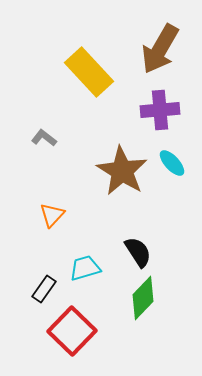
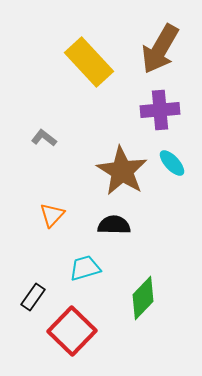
yellow rectangle: moved 10 px up
black semicircle: moved 24 px left, 27 px up; rotated 56 degrees counterclockwise
black rectangle: moved 11 px left, 8 px down
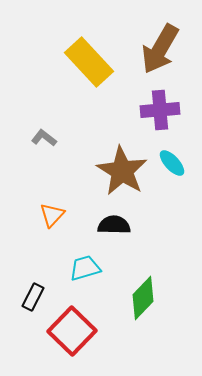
black rectangle: rotated 8 degrees counterclockwise
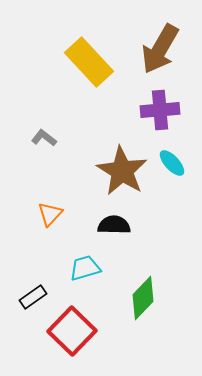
orange triangle: moved 2 px left, 1 px up
black rectangle: rotated 28 degrees clockwise
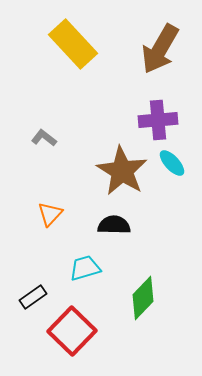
yellow rectangle: moved 16 px left, 18 px up
purple cross: moved 2 px left, 10 px down
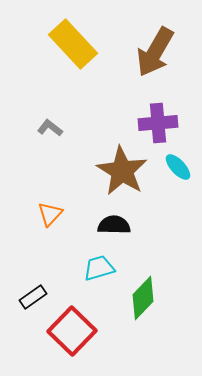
brown arrow: moved 5 px left, 3 px down
purple cross: moved 3 px down
gray L-shape: moved 6 px right, 10 px up
cyan ellipse: moved 6 px right, 4 px down
cyan trapezoid: moved 14 px right
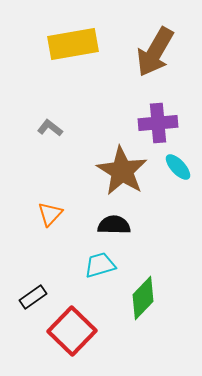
yellow rectangle: rotated 57 degrees counterclockwise
cyan trapezoid: moved 1 px right, 3 px up
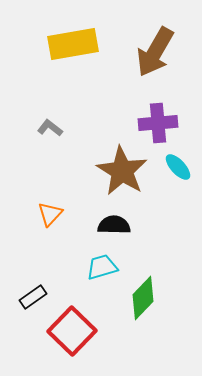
cyan trapezoid: moved 2 px right, 2 px down
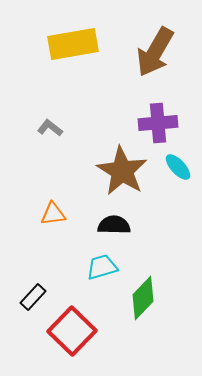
orange triangle: moved 3 px right; rotated 40 degrees clockwise
black rectangle: rotated 12 degrees counterclockwise
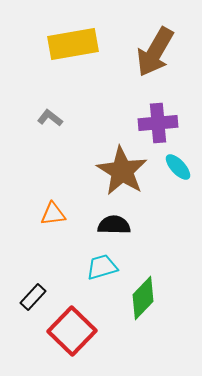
gray L-shape: moved 10 px up
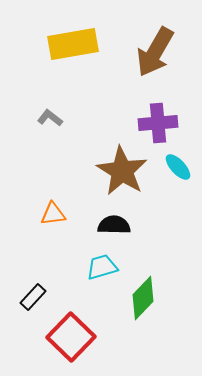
red square: moved 1 px left, 6 px down
